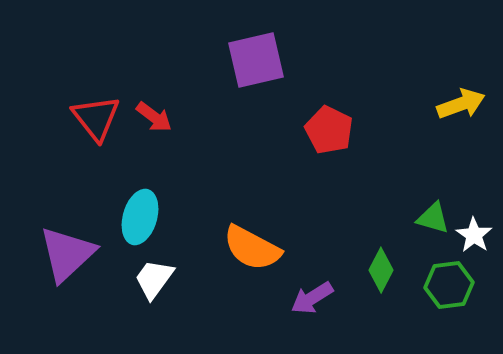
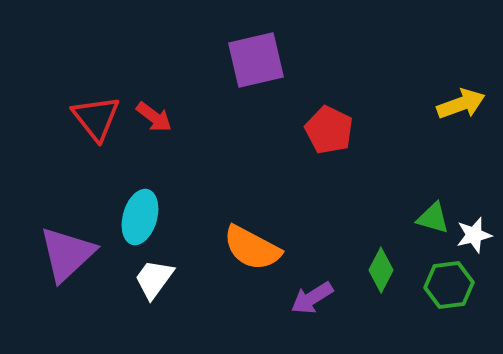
white star: rotated 24 degrees clockwise
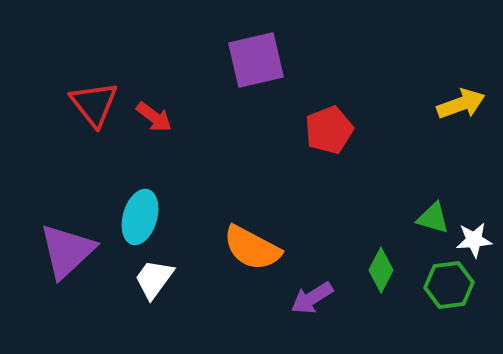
red triangle: moved 2 px left, 14 px up
red pentagon: rotated 24 degrees clockwise
white star: moved 5 px down; rotated 9 degrees clockwise
purple triangle: moved 3 px up
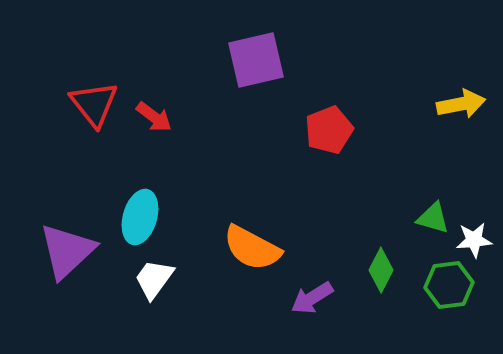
yellow arrow: rotated 9 degrees clockwise
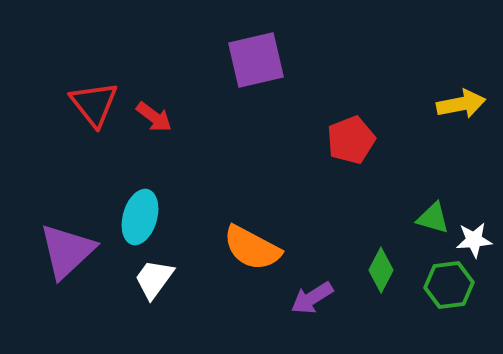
red pentagon: moved 22 px right, 10 px down
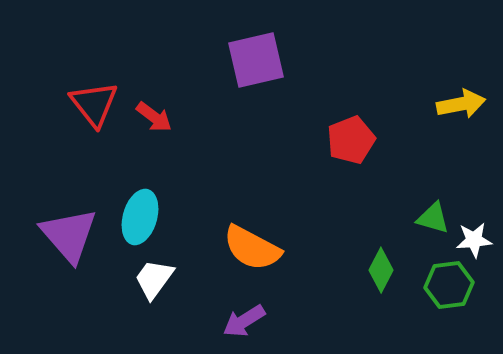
purple triangle: moved 2 px right, 16 px up; rotated 28 degrees counterclockwise
purple arrow: moved 68 px left, 23 px down
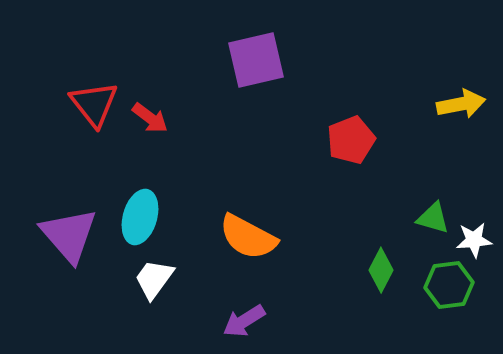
red arrow: moved 4 px left, 1 px down
orange semicircle: moved 4 px left, 11 px up
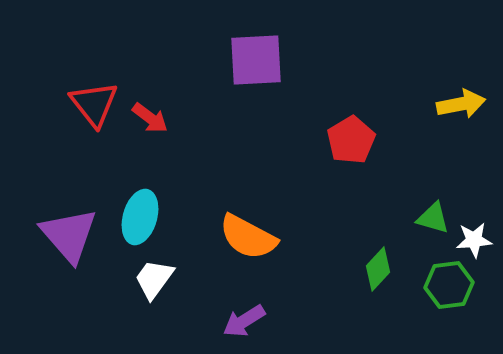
purple square: rotated 10 degrees clockwise
red pentagon: rotated 9 degrees counterclockwise
green diamond: moved 3 px left, 1 px up; rotated 15 degrees clockwise
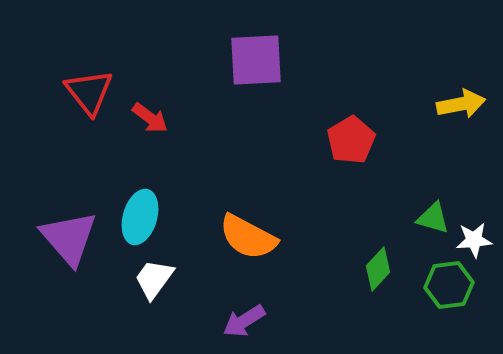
red triangle: moved 5 px left, 12 px up
purple triangle: moved 3 px down
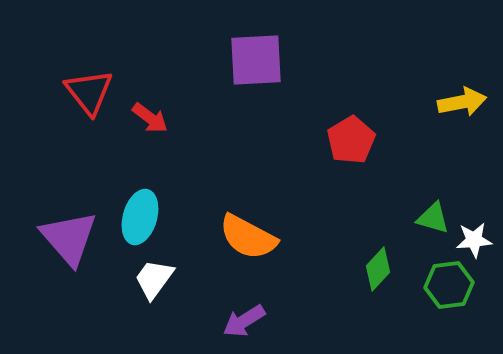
yellow arrow: moved 1 px right, 2 px up
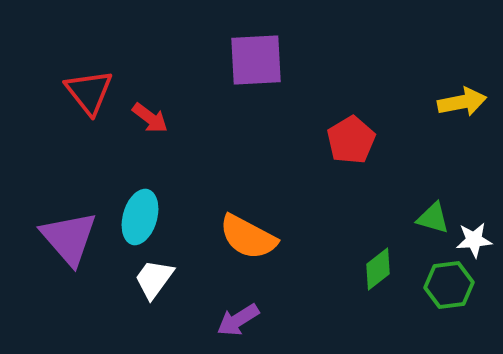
green diamond: rotated 9 degrees clockwise
purple arrow: moved 6 px left, 1 px up
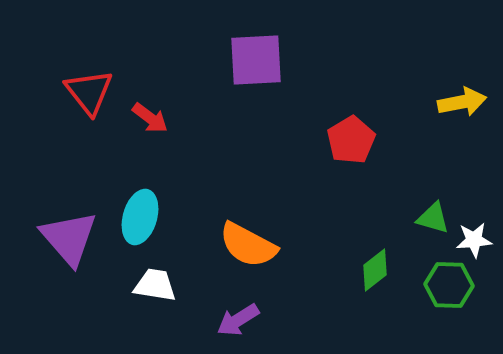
orange semicircle: moved 8 px down
green diamond: moved 3 px left, 1 px down
white trapezoid: moved 1 px right, 6 px down; rotated 63 degrees clockwise
green hexagon: rotated 9 degrees clockwise
